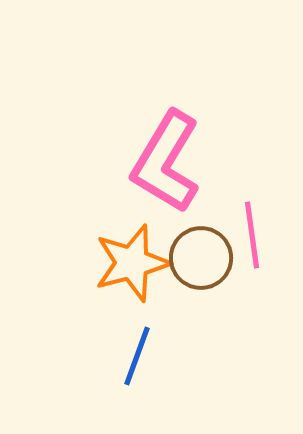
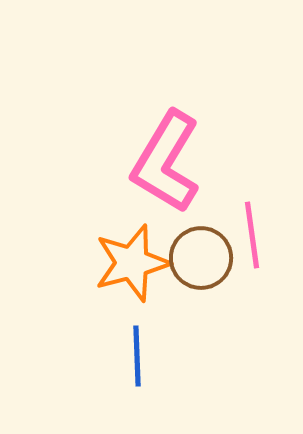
blue line: rotated 22 degrees counterclockwise
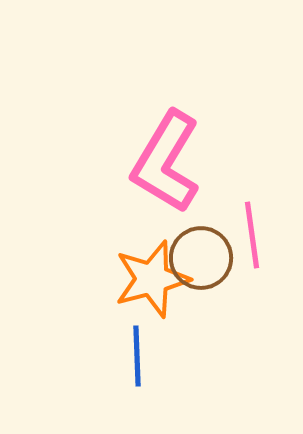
orange star: moved 20 px right, 16 px down
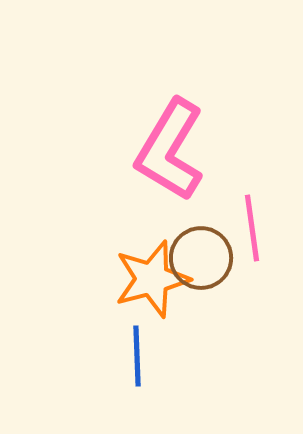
pink L-shape: moved 4 px right, 12 px up
pink line: moved 7 px up
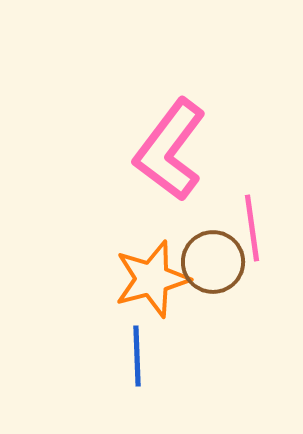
pink L-shape: rotated 6 degrees clockwise
brown circle: moved 12 px right, 4 px down
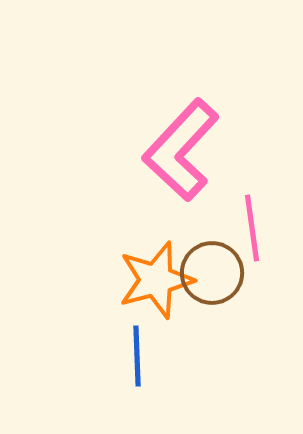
pink L-shape: moved 11 px right; rotated 6 degrees clockwise
brown circle: moved 1 px left, 11 px down
orange star: moved 4 px right, 1 px down
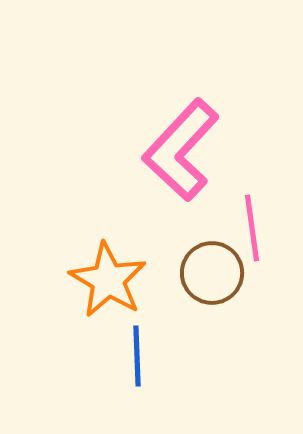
orange star: moved 48 px left; rotated 26 degrees counterclockwise
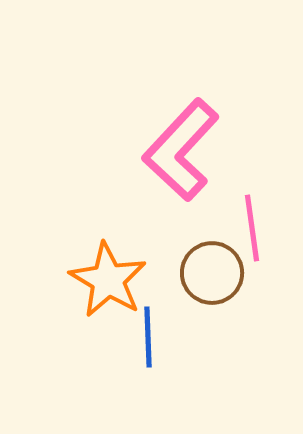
blue line: moved 11 px right, 19 px up
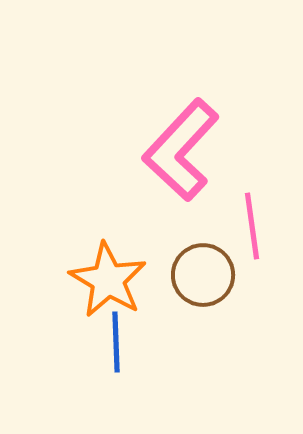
pink line: moved 2 px up
brown circle: moved 9 px left, 2 px down
blue line: moved 32 px left, 5 px down
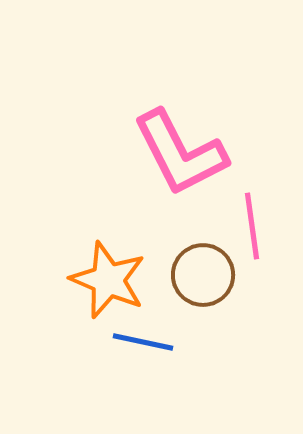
pink L-shape: moved 1 px left, 3 px down; rotated 70 degrees counterclockwise
orange star: rotated 8 degrees counterclockwise
blue line: moved 27 px right; rotated 76 degrees counterclockwise
